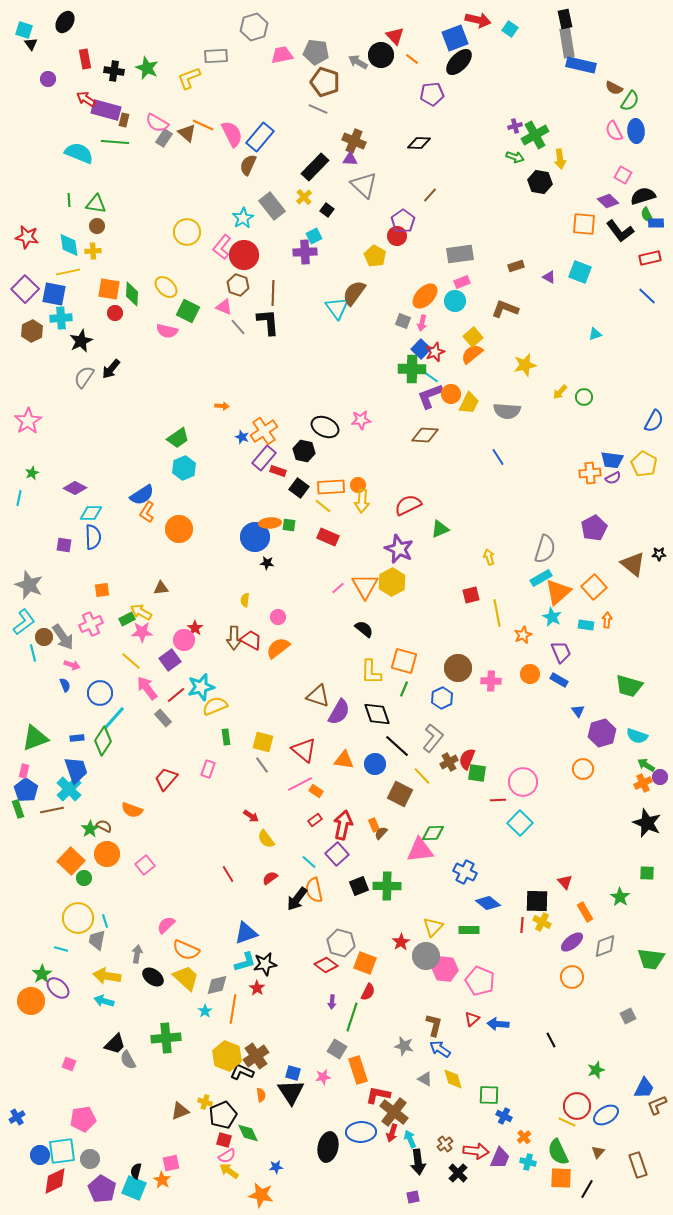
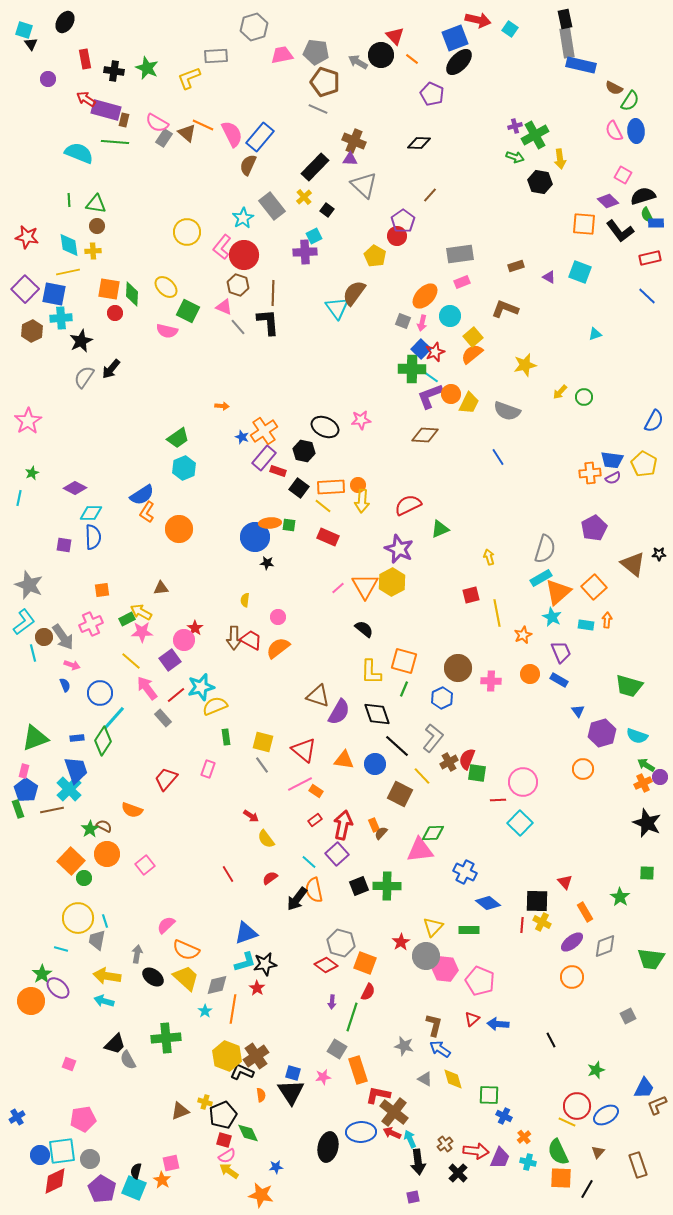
purple pentagon at (432, 94): rotated 30 degrees clockwise
cyan circle at (455, 301): moved 5 px left, 15 px down
gray semicircle at (507, 411): rotated 16 degrees clockwise
red arrow at (392, 1133): rotated 96 degrees clockwise
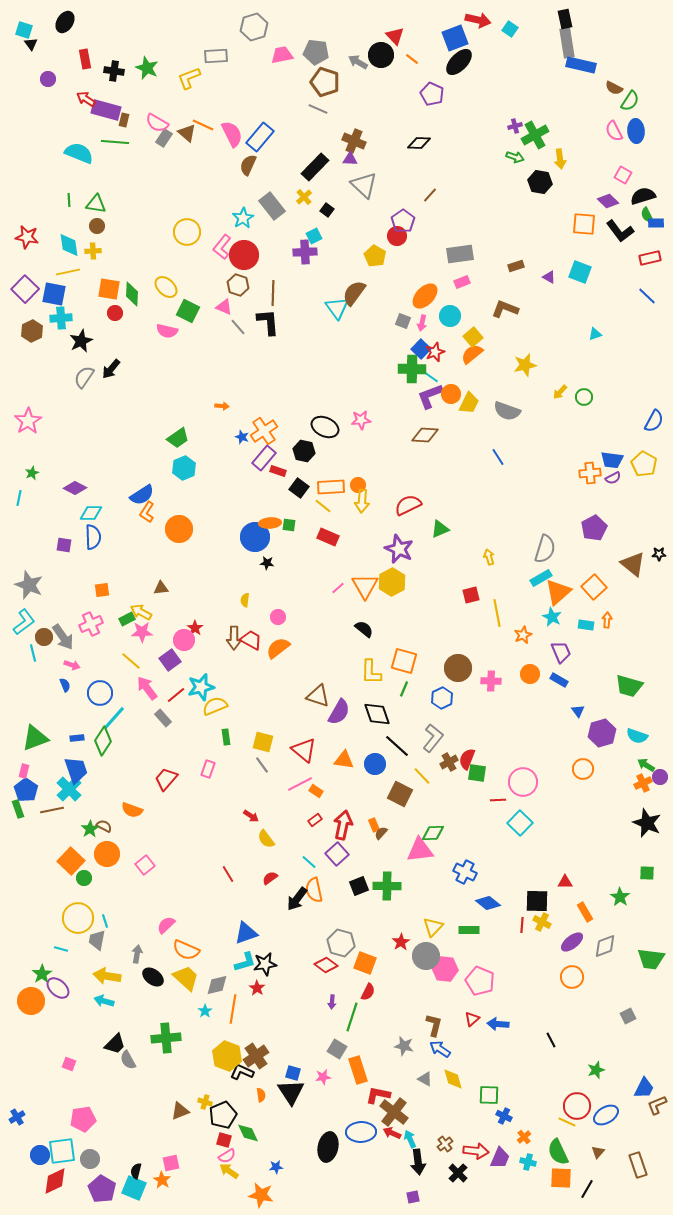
red triangle at (565, 882): rotated 49 degrees counterclockwise
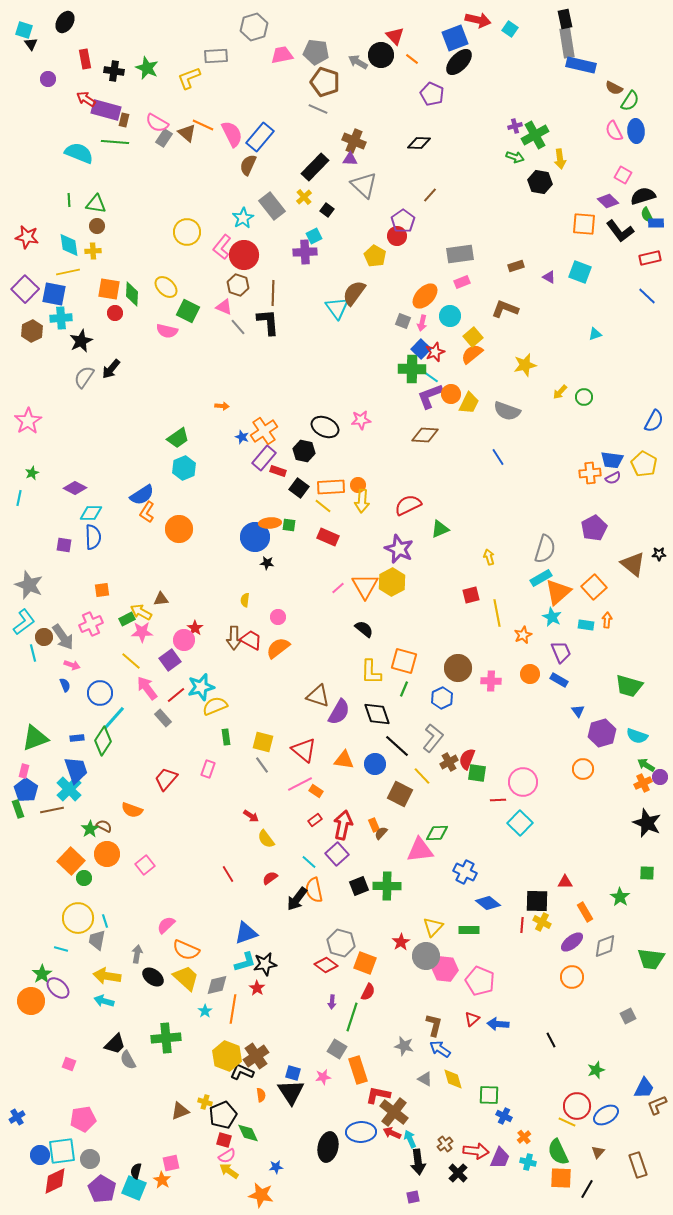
brown triangle at (161, 588): moved 11 px down
green diamond at (433, 833): moved 4 px right
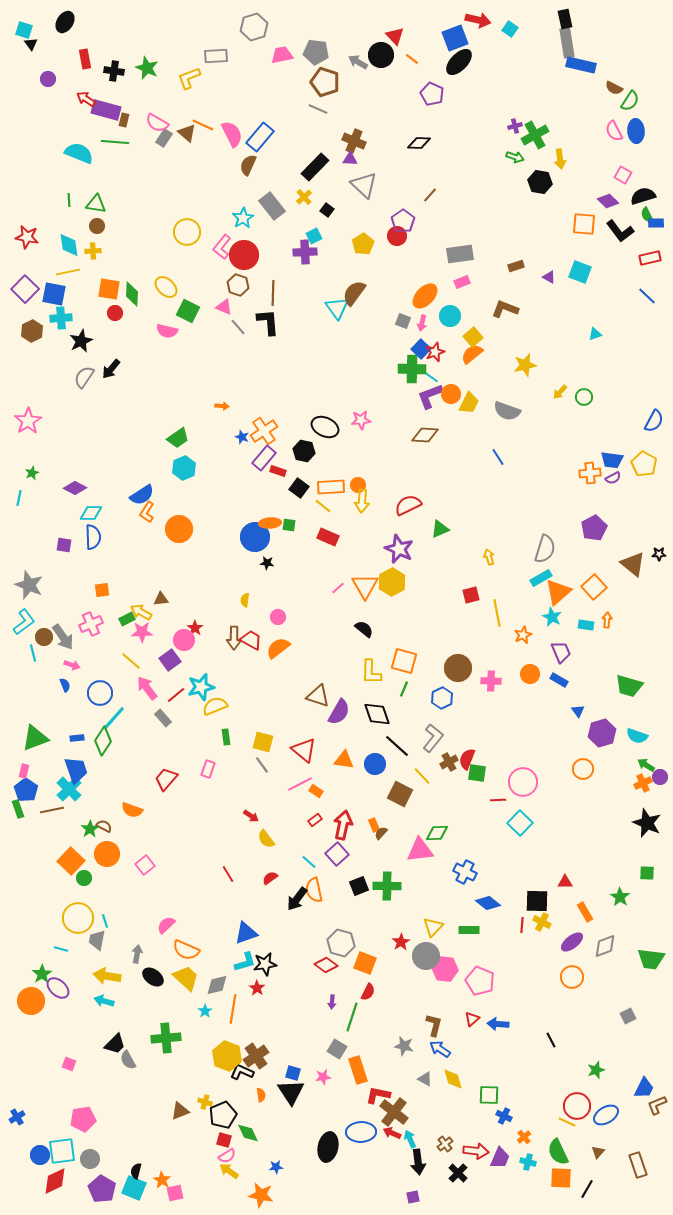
yellow pentagon at (375, 256): moved 12 px left, 12 px up; rotated 10 degrees clockwise
pink square at (171, 1163): moved 4 px right, 30 px down
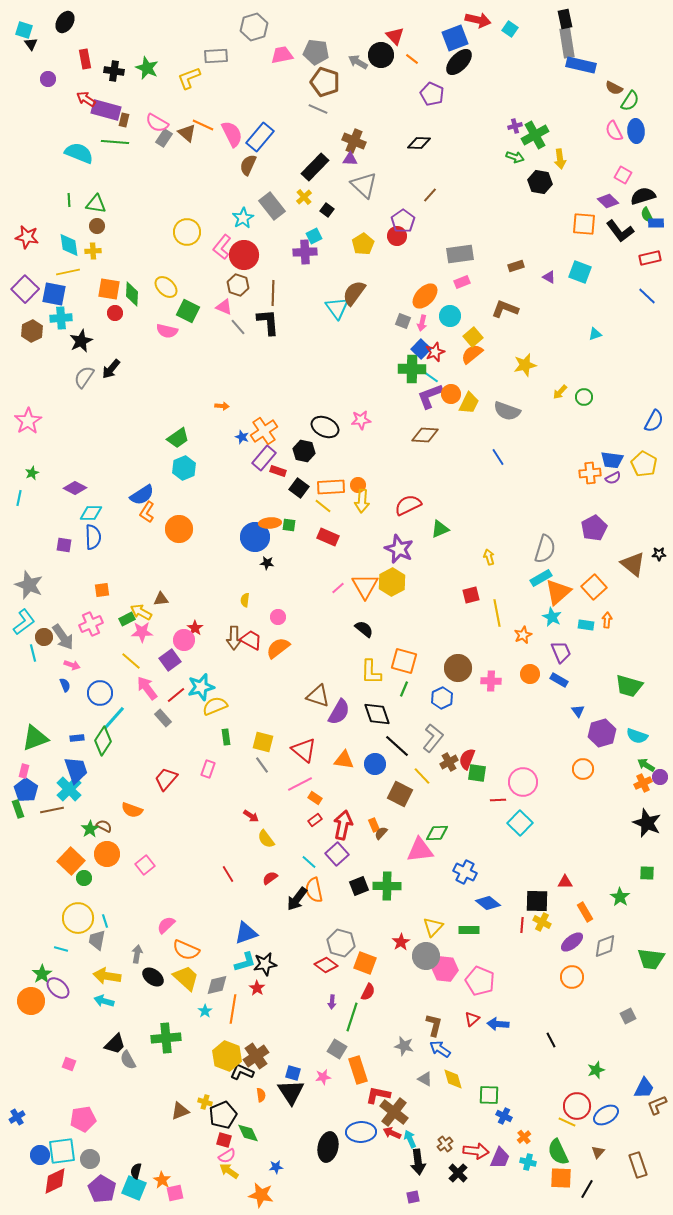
orange rectangle at (316, 791): moved 1 px left, 7 px down
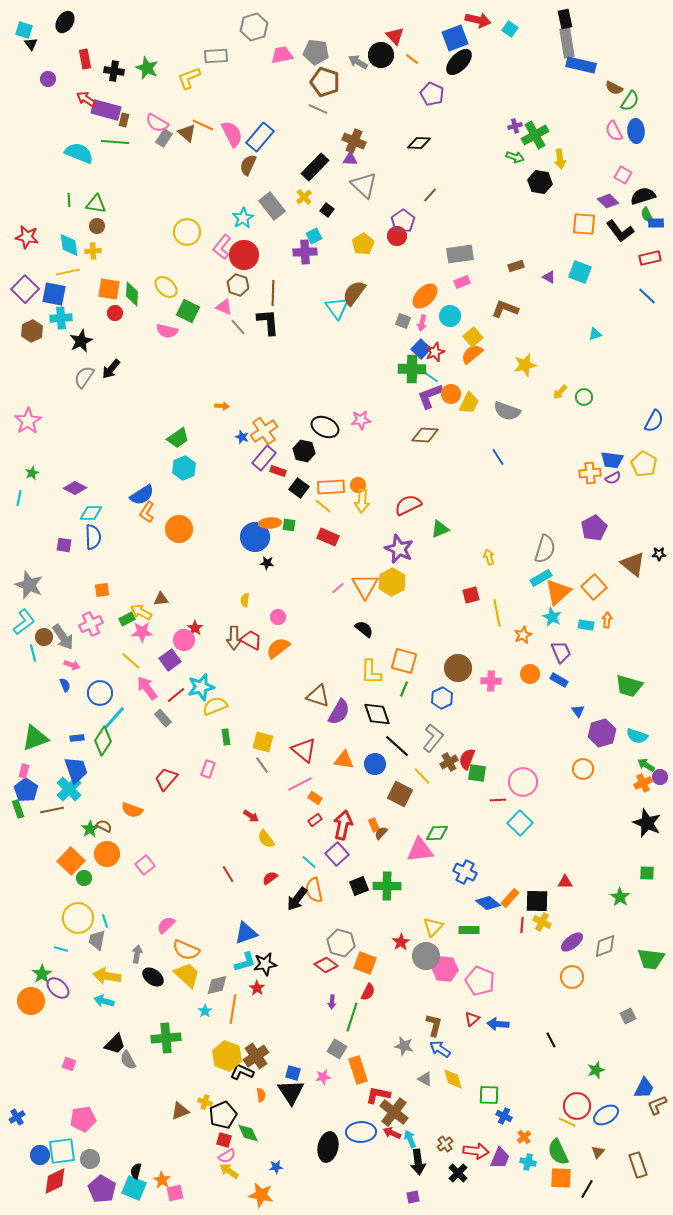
orange rectangle at (585, 912): moved 75 px left, 14 px up; rotated 72 degrees clockwise
yellow trapezoid at (186, 978): moved 1 px right, 3 px up
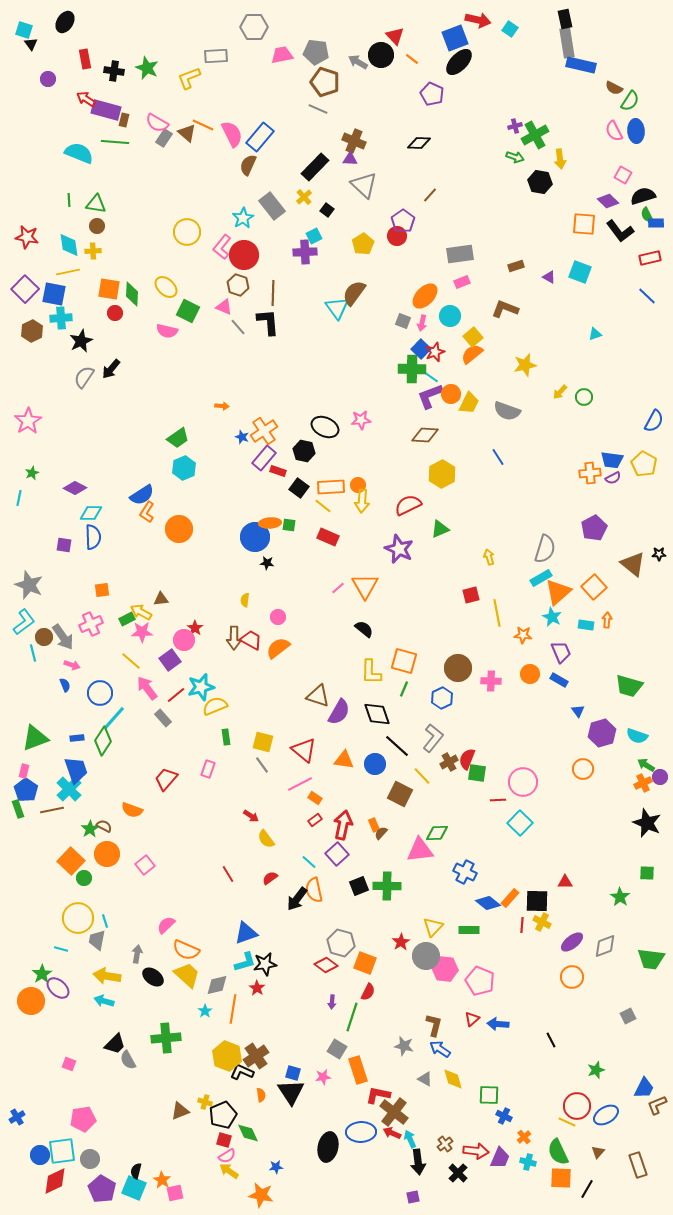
gray hexagon at (254, 27): rotated 16 degrees clockwise
yellow hexagon at (392, 582): moved 50 px right, 108 px up
orange star at (523, 635): rotated 30 degrees clockwise
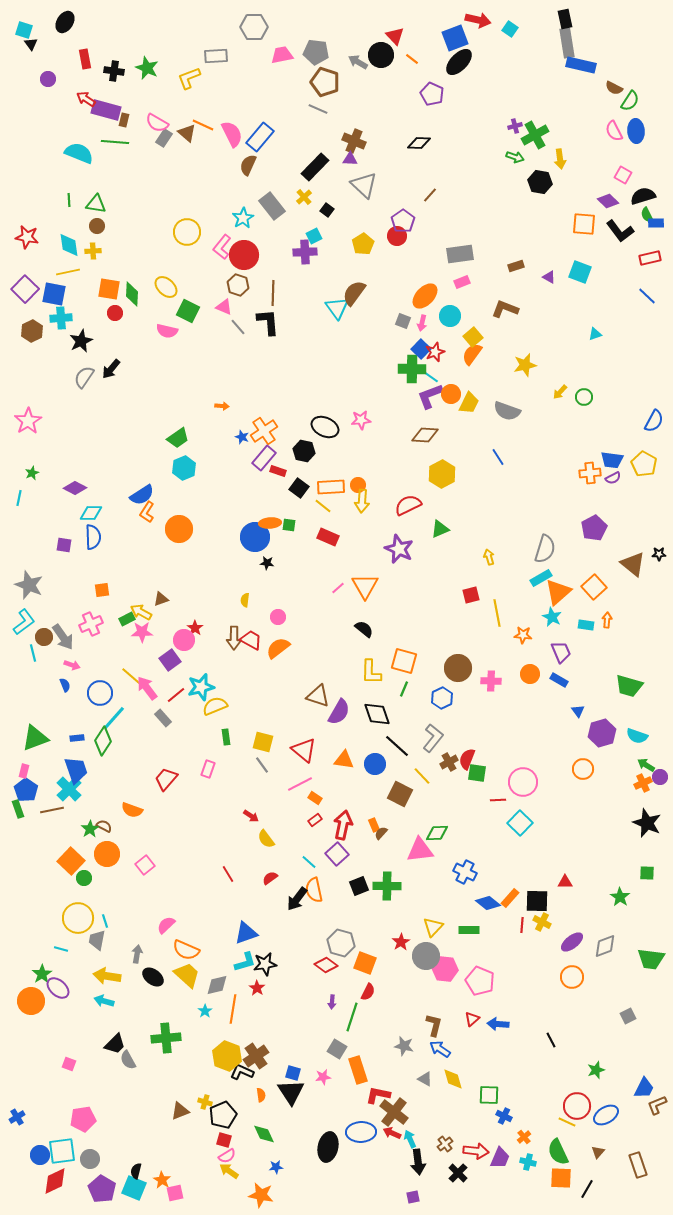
orange semicircle at (472, 354): rotated 15 degrees counterclockwise
brown triangle at (161, 599): rotated 14 degrees counterclockwise
yellow line at (131, 661): moved 15 px down
green diamond at (248, 1133): moved 16 px right, 1 px down
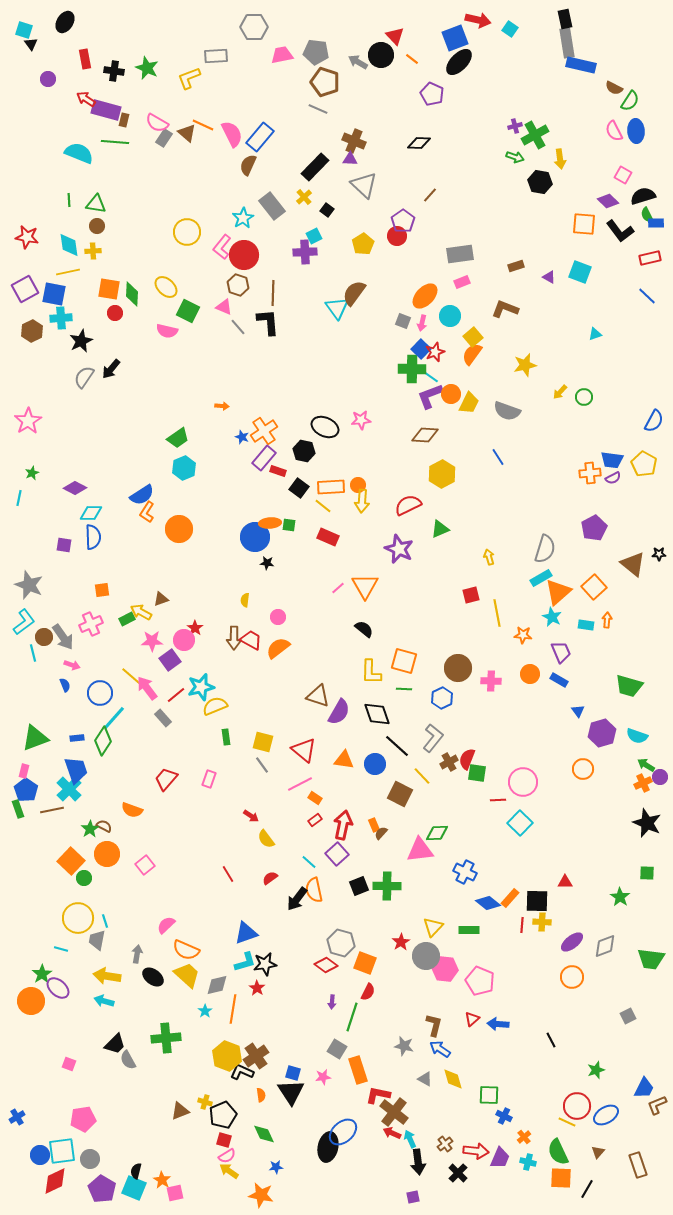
purple square at (25, 289): rotated 16 degrees clockwise
pink star at (142, 632): moved 10 px right, 9 px down
green line at (404, 689): rotated 70 degrees clockwise
pink rectangle at (208, 769): moved 1 px right, 10 px down
yellow cross at (542, 922): rotated 24 degrees counterclockwise
blue ellipse at (361, 1132): moved 18 px left; rotated 40 degrees counterclockwise
